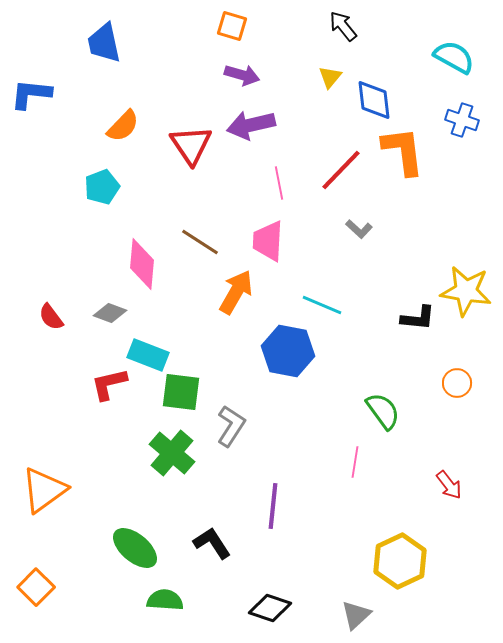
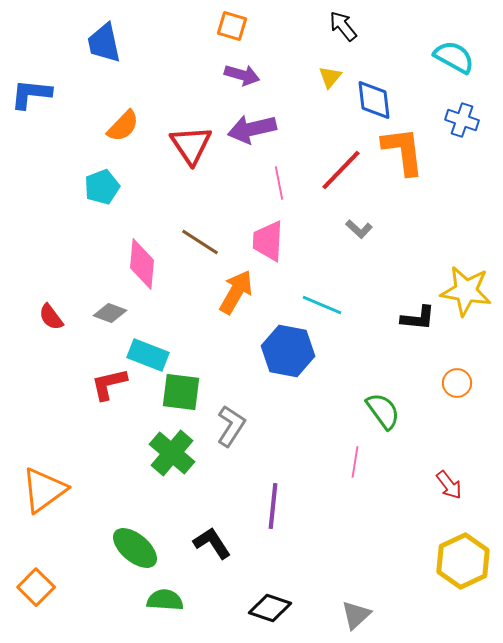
purple arrow at (251, 125): moved 1 px right, 4 px down
yellow hexagon at (400, 561): moved 63 px right
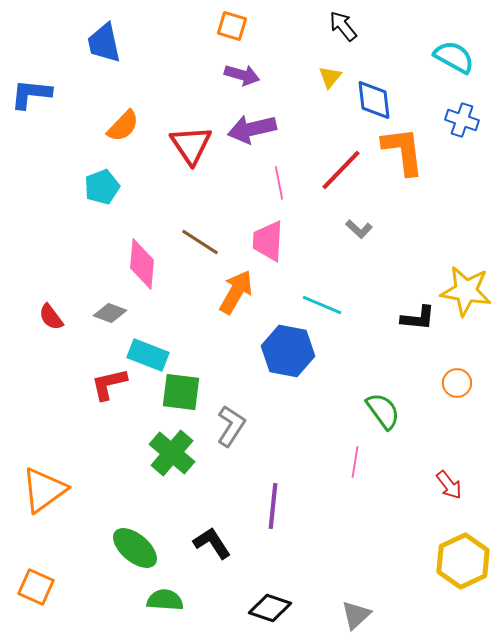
orange square at (36, 587): rotated 21 degrees counterclockwise
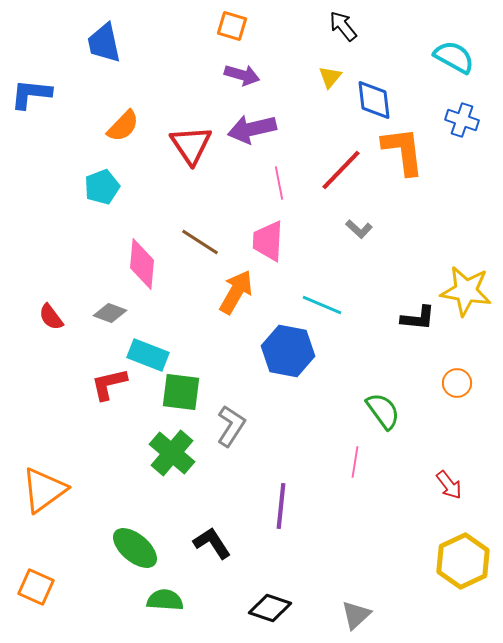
purple line at (273, 506): moved 8 px right
